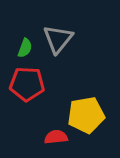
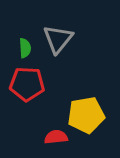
green semicircle: rotated 24 degrees counterclockwise
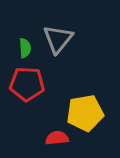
yellow pentagon: moved 1 px left, 2 px up
red semicircle: moved 1 px right, 1 px down
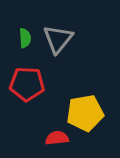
green semicircle: moved 10 px up
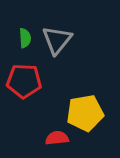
gray triangle: moved 1 px left, 1 px down
red pentagon: moved 3 px left, 3 px up
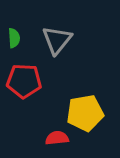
green semicircle: moved 11 px left
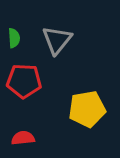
yellow pentagon: moved 2 px right, 4 px up
red semicircle: moved 34 px left
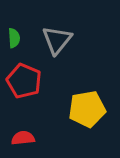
red pentagon: rotated 20 degrees clockwise
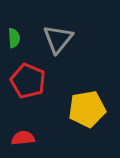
gray triangle: moved 1 px right, 1 px up
red pentagon: moved 4 px right
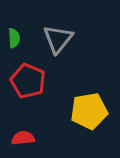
yellow pentagon: moved 2 px right, 2 px down
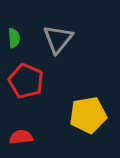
red pentagon: moved 2 px left
yellow pentagon: moved 1 px left, 4 px down
red semicircle: moved 2 px left, 1 px up
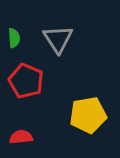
gray triangle: rotated 12 degrees counterclockwise
